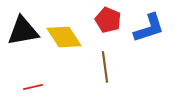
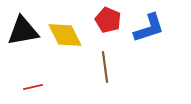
yellow diamond: moved 1 px right, 2 px up; rotated 6 degrees clockwise
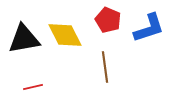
black triangle: moved 1 px right, 8 px down
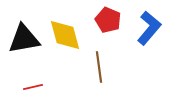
blue L-shape: rotated 32 degrees counterclockwise
yellow diamond: rotated 12 degrees clockwise
brown line: moved 6 px left
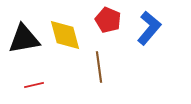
red line: moved 1 px right, 2 px up
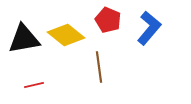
yellow diamond: moved 1 px right; rotated 36 degrees counterclockwise
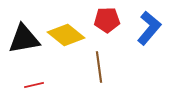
red pentagon: moved 1 px left; rotated 25 degrees counterclockwise
